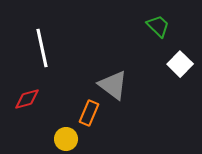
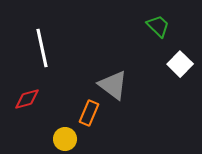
yellow circle: moved 1 px left
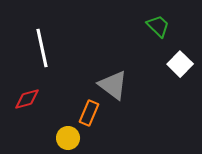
yellow circle: moved 3 px right, 1 px up
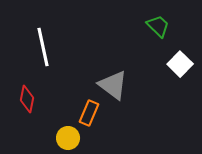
white line: moved 1 px right, 1 px up
red diamond: rotated 64 degrees counterclockwise
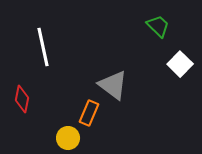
red diamond: moved 5 px left
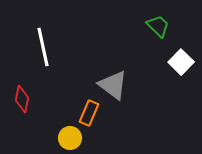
white square: moved 1 px right, 2 px up
yellow circle: moved 2 px right
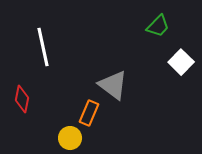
green trapezoid: rotated 90 degrees clockwise
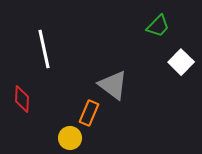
white line: moved 1 px right, 2 px down
red diamond: rotated 8 degrees counterclockwise
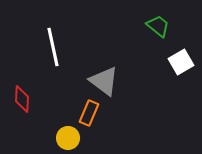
green trapezoid: rotated 95 degrees counterclockwise
white line: moved 9 px right, 2 px up
white square: rotated 15 degrees clockwise
gray triangle: moved 9 px left, 4 px up
yellow circle: moved 2 px left
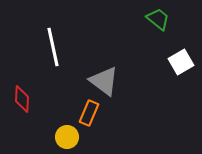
green trapezoid: moved 7 px up
yellow circle: moved 1 px left, 1 px up
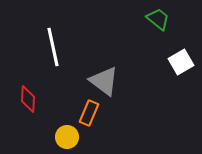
red diamond: moved 6 px right
